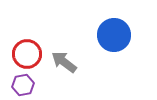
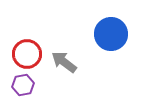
blue circle: moved 3 px left, 1 px up
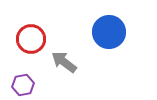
blue circle: moved 2 px left, 2 px up
red circle: moved 4 px right, 15 px up
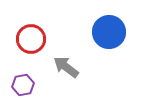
gray arrow: moved 2 px right, 5 px down
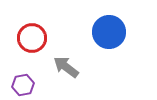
red circle: moved 1 px right, 1 px up
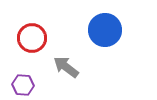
blue circle: moved 4 px left, 2 px up
purple hexagon: rotated 15 degrees clockwise
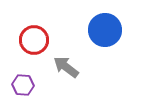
red circle: moved 2 px right, 2 px down
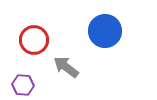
blue circle: moved 1 px down
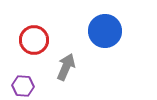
gray arrow: rotated 76 degrees clockwise
purple hexagon: moved 1 px down
